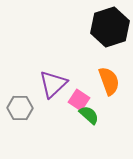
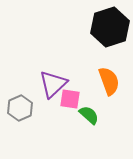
pink square: moved 9 px left, 1 px up; rotated 25 degrees counterclockwise
gray hexagon: rotated 25 degrees counterclockwise
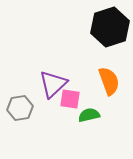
gray hexagon: rotated 15 degrees clockwise
green semicircle: rotated 55 degrees counterclockwise
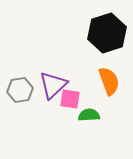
black hexagon: moved 3 px left, 6 px down
purple triangle: moved 1 px down
gray hexagon: moved 18 px up
green semicircle: rotated 10 degrees clockwise
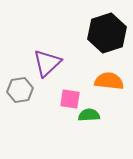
orange semicircle: rotated 64 degrees counterclockwise
purple triangle: moved 6 px left, 22 px up
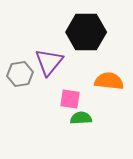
black hexagon: moved 21 px left, 1 px up; rotated 18 degrees clockwise
purple triangle: moved 2 px right, 1 px up; rotated 8 degrees counterclockwise
gray hexagon: moved 16 px up
green semicircle: moved 8 px left, 3 px down
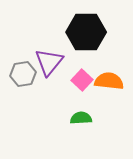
gray hexagon: moved 3 px right
pink square: moved 12 px right, 19 px up; rotated 35 degrees clockwise
